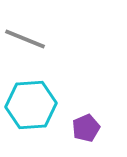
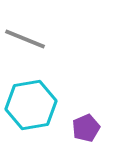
cyan hexagon: rotated 6 degrees counterclockwise
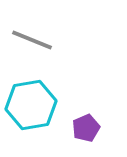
gray line: moved 7 px right, 1 px down
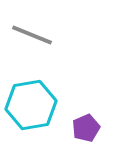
gray line: moved 5 px up
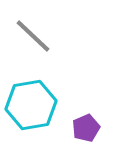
gray line: moved 1 px right, 1 px down; rotated 21 degrees clockwise
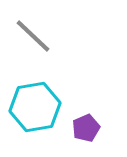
cyan hexagon: moved 4 px right, 2 px down
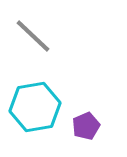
purple pentagon: moved 2 px up
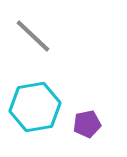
purple pentagon: moved 1 px right, 2 px up; rotated 12 degrees clockwise
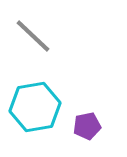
purple pentagon: moved 2 px down
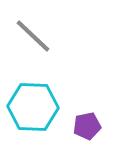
cyan hexagon: moved 2 px left; rotated 12 degrees clockwise
